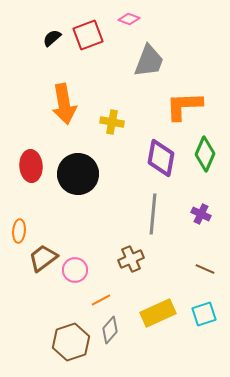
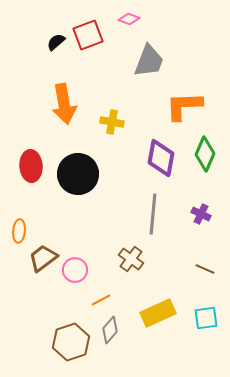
black semicircle: moved 4 px right, 4 px down
brown cross: rotated 30 degrees counterclockwise
cyan square: moved 2 px right, 4 px down; rotated 10 degrees clockwise
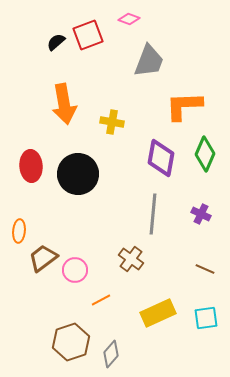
gray diamond: moved 1 px right, 24 px down
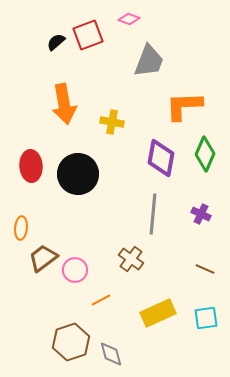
orange ellipse: moved 2 px right, 3 px up
gray diamond: rotated 56 degrees counterclockwise
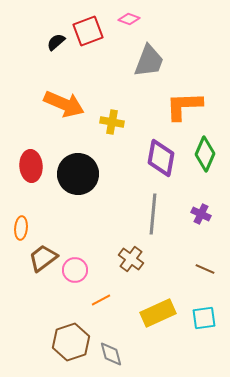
red square: moved 4 px up
orange arrow: rotated 57 degrees counterclockwise
cyan square: moved 2 px left
